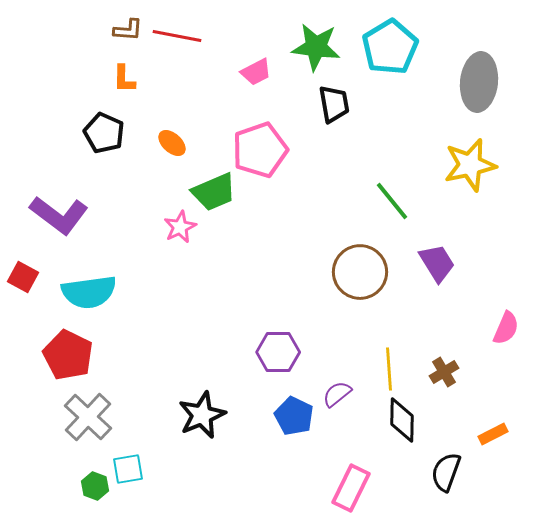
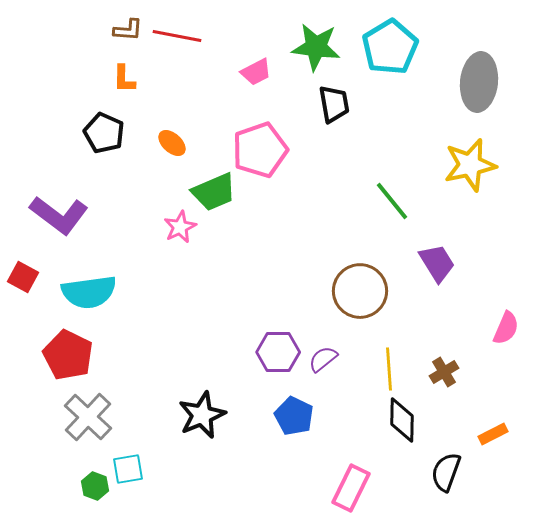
brown circle: moved 19 px down
purple semicircle: moved 14 px left, 35 px up
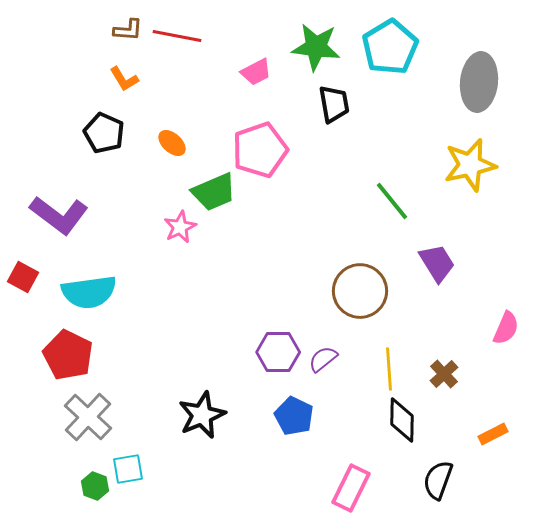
orange L-shape: rotated 32 degrees counterclockwise
brown cross: moved 2 px down; rotated 12 degrees counterclockwise
black semicircle: moved 8 px left, 8 px down
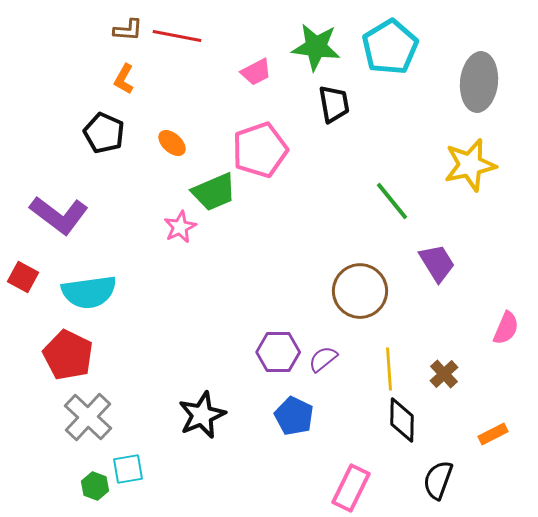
orange L-shape: rotated 60 degrees clockwise
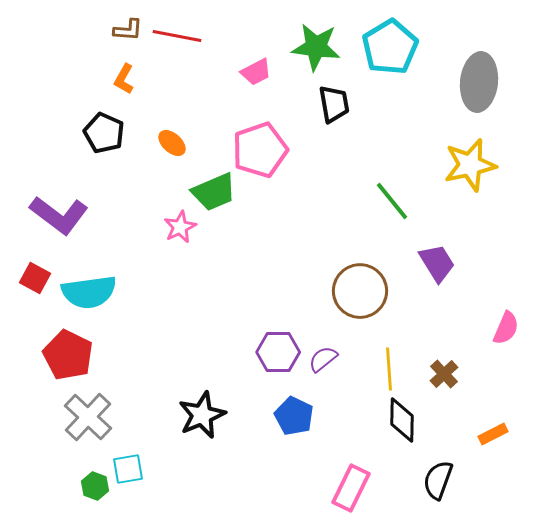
red square: moved 12 px right, 1 px down
